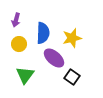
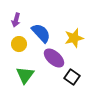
blue semicircle: moved 2 px left; rotated 45 degrees counterclockwise
yellow star: moved 2 px right
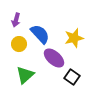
blue semicircle: moved 1 px left, 1 px down
green triangle: rotated 12 degrees clockwise
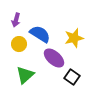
blue semicircle: rotated 15 degrees counterclockwise
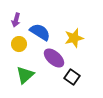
blue semicircle: moved 2 px up
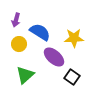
yellow star: rotated 12 degrees clockwise
purple ellipse: moved 1 px up
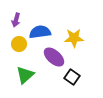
blue semicircle: rotated 40 degrees counterclockwise
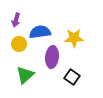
purple ellipse: moved 2 px left; rotated 55 degrees clockwise
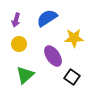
blue semicircle: moved 7 px right, 14 px up; rotated 25 degrees counterclockwise
purple ellipse: moved 1 px right, 1 px up; rotated 40 degrees counterclockwise
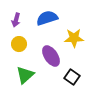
blue semicircle: rotated 15 degrees clockwise
purple ellipse: moved 2 px left
